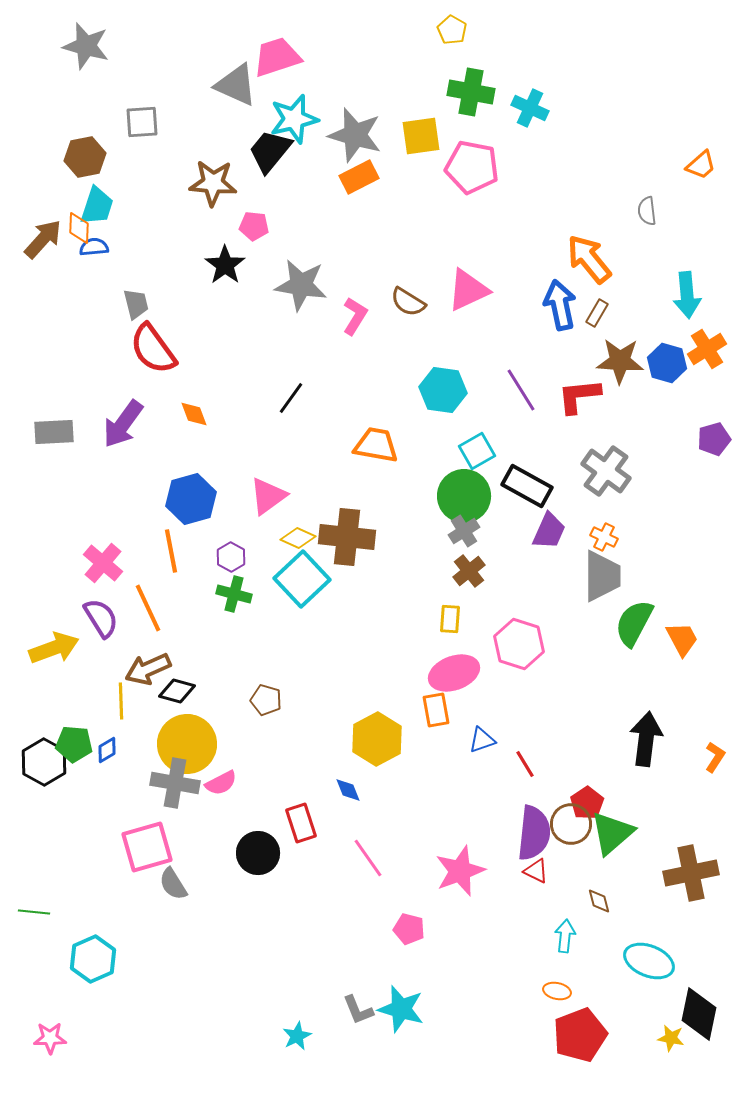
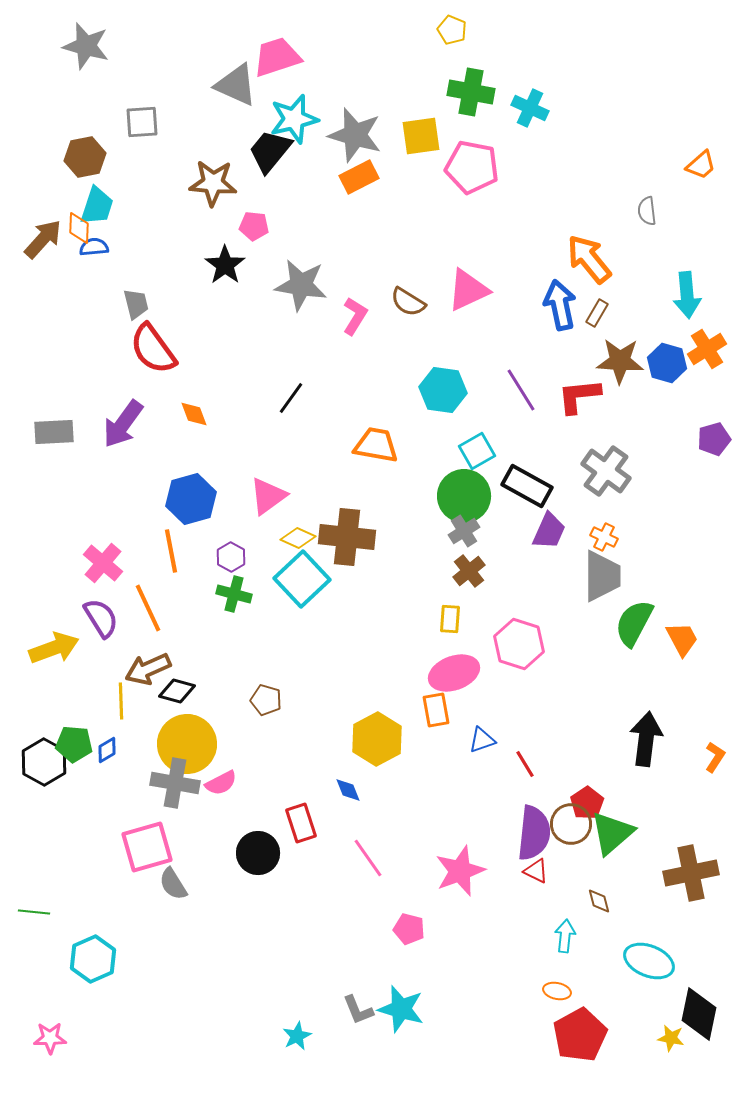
yellow pentagon at (452, 30): rotated 8 degrees counterclockwise
red pentagon at (580, 1035): rotated 8 degrees counterclockwise
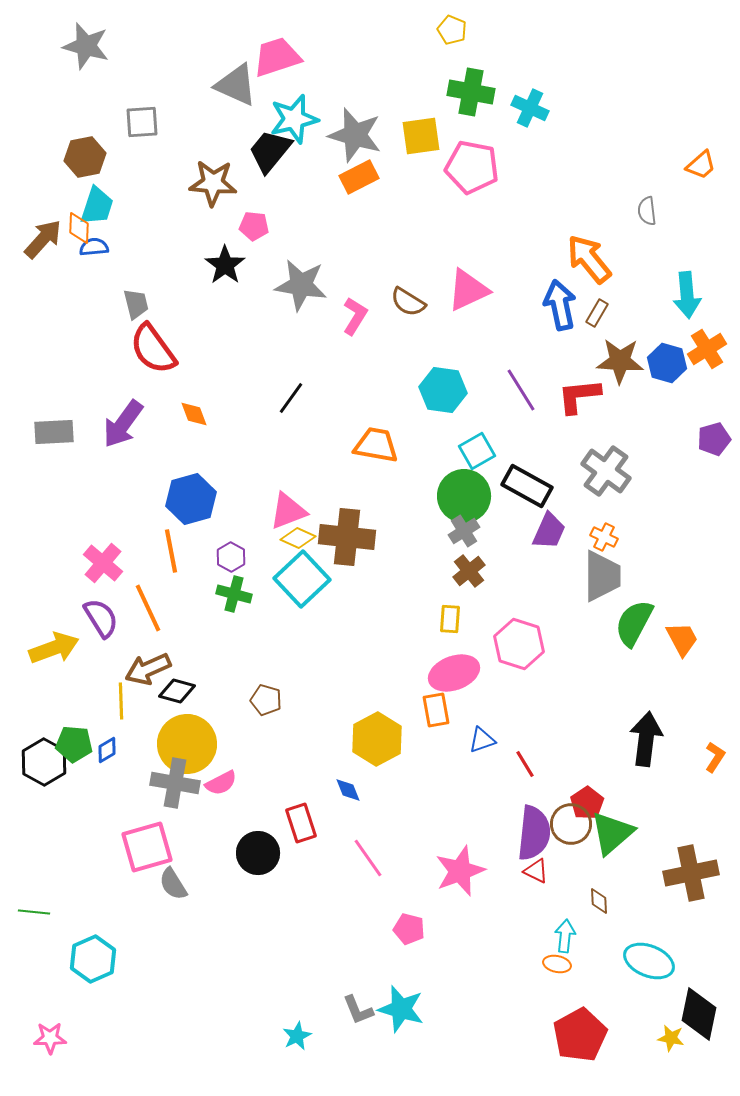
pink triangle at (268, 496): moved 20 px right, 15 px down; rotated 15 degrees clockwise
brown diamond at (599, 901): rotated 12 degrees clockwise
orange ellipse at (557, 991): moved 27 px up
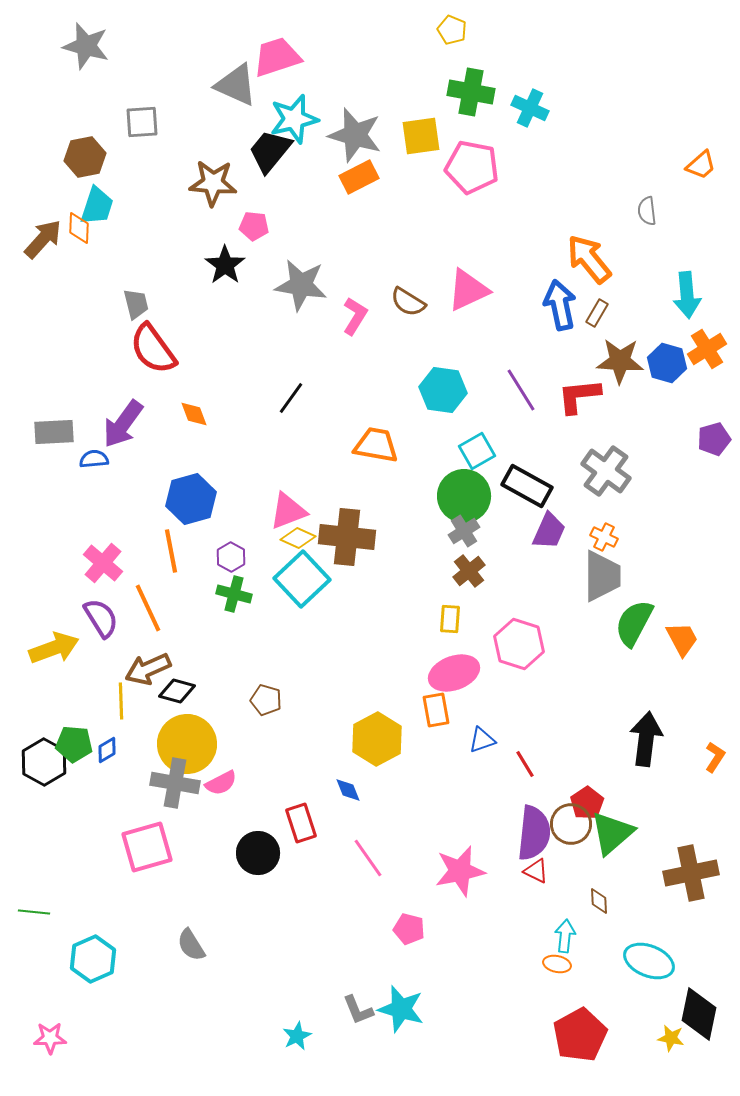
blue semicircle at (94, 247): moved 212 px down
pink star at (460, 871): rotated 9 degrees clockwise
gray semicircle at (173, 884): moved 18 px right, 61 px down
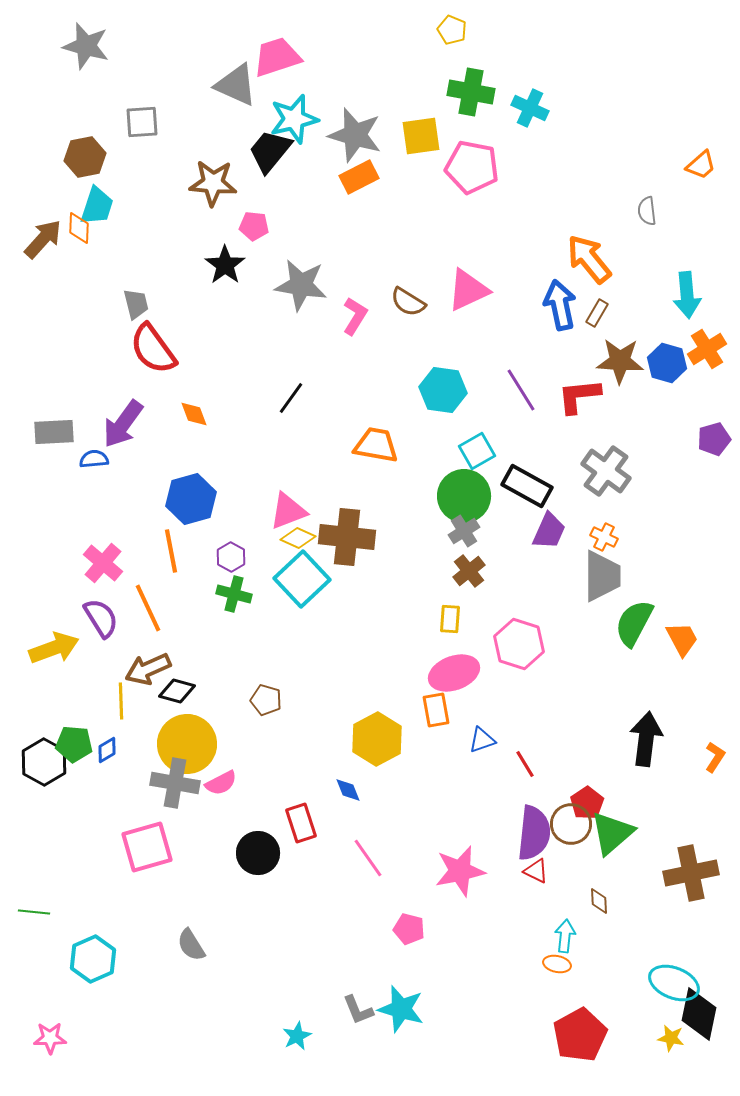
cyan ellipse at (649, 961): moved 25 px right, 22 px down
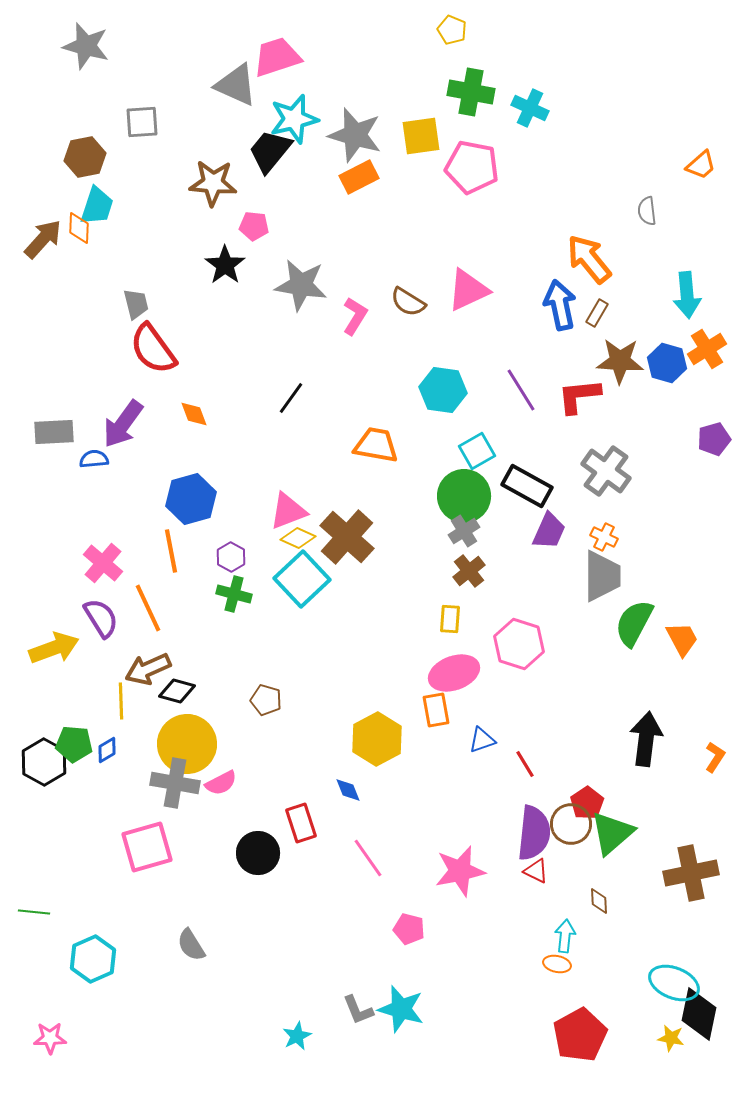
brown cross at (347, 537): rotated 36 degrees clockwise
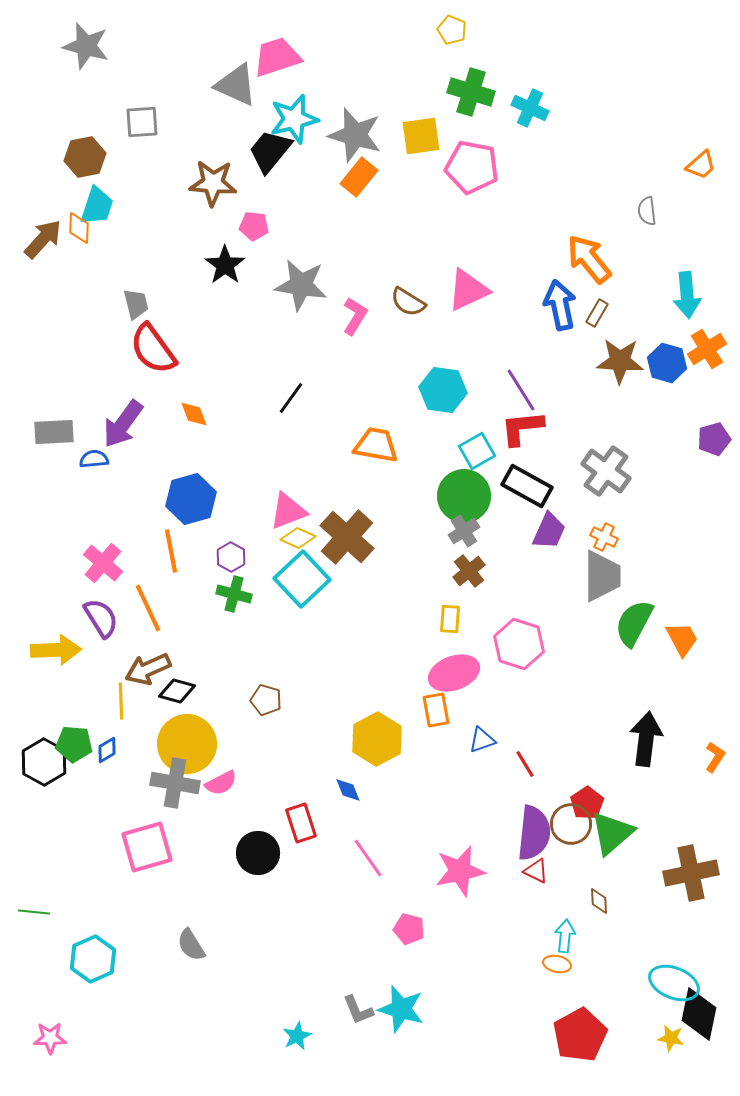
green cross at (471, 92): rotated 6 degrees clockwise
orange rectangle at (359, 177): rotated 24 degrees counterclockwise
red L-shape at (579, 396): moved 57 px left, 32 px down
yellow arrow at (54, 648): moved 2 px right, 2 px down; rotated 18 degrees clockwise
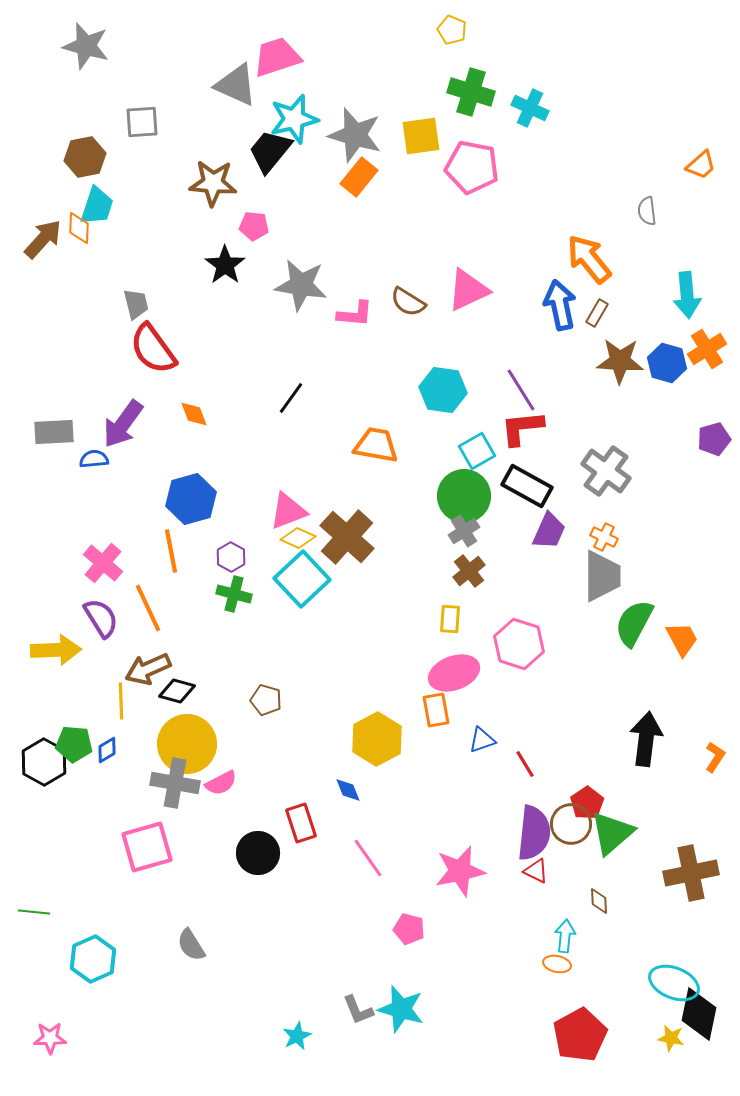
pink L-shape at (355, 316): moved 2 px up; rotated 63 degrees clockwise
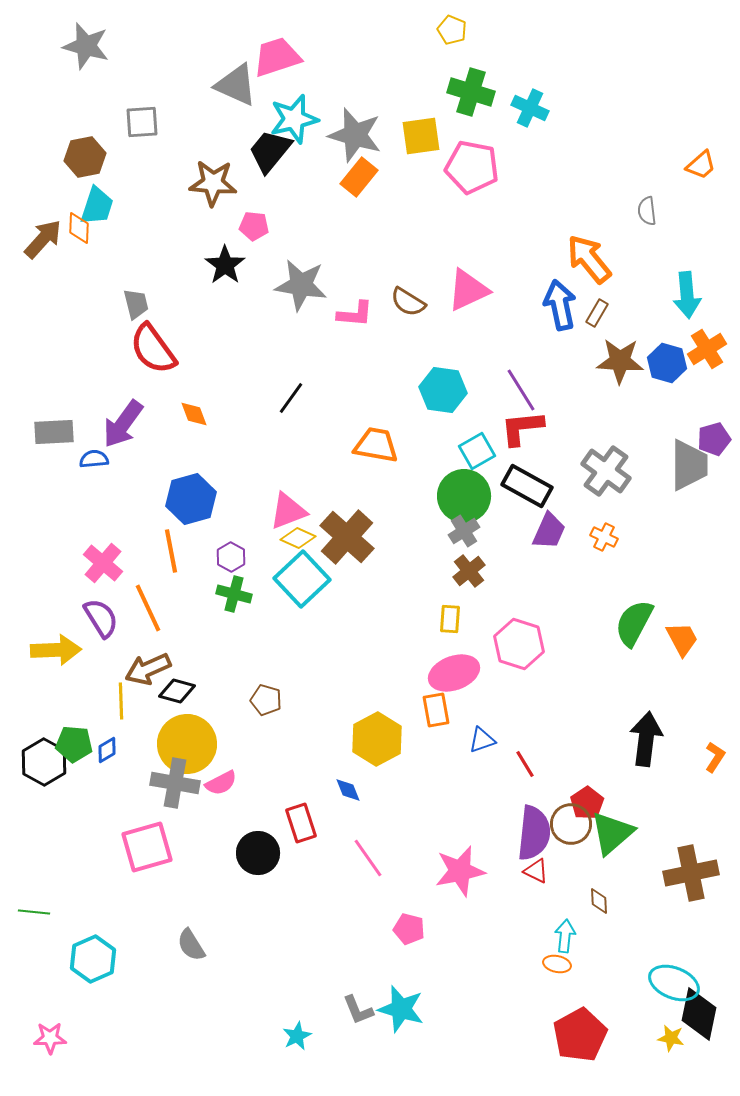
gray trapezoid at (602, 576): moved 87 px right, 111 px up
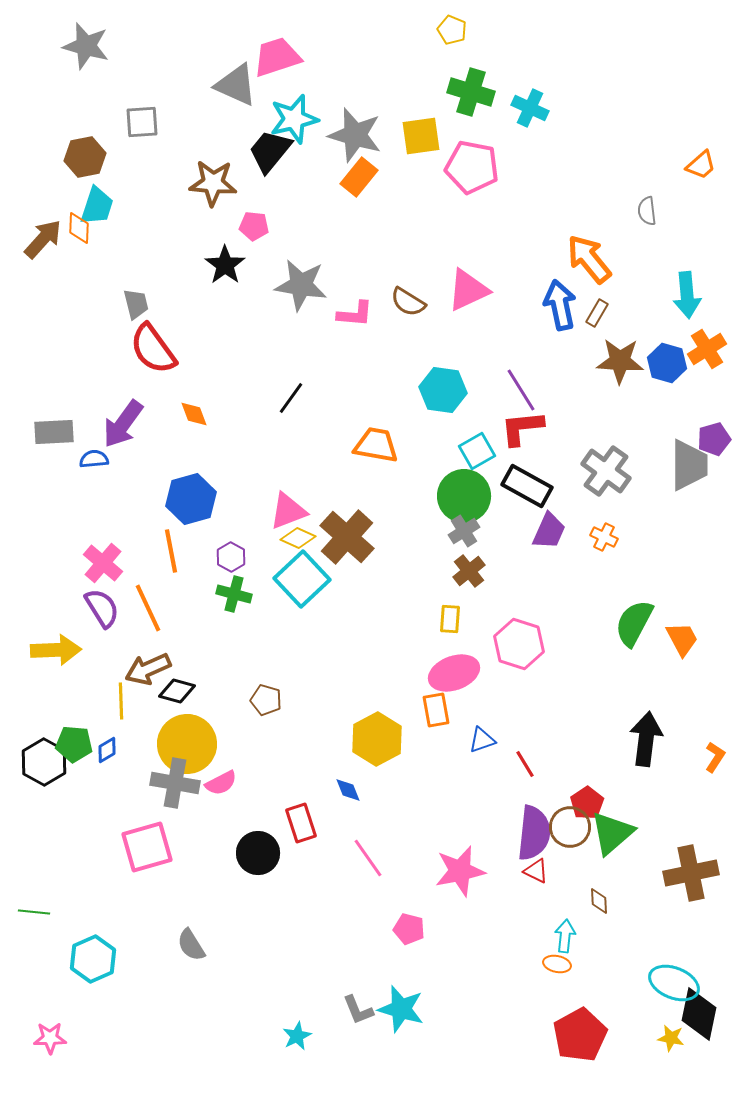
purple semicircle at (101, 618): moved 1 px right, 10 px up
brown circle at (571, 824): moved 1 px left, 3 px down
